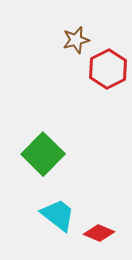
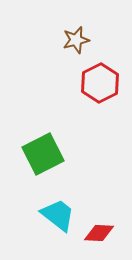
red hexagon: moved 8 px left, 14 px down
green square: rotated 18 degrees clockwise
red diamond: rotated 20 degrees counterclockwise
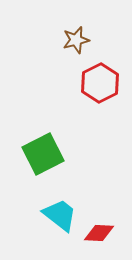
cyan trapezoid: moved 2 px right
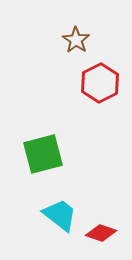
brown star: rotated 24 degrees counterclockwise
green square: rotated 12 degrees clockwise
red diamond: moved 2 px right; rotated 16 degrees clockwise
